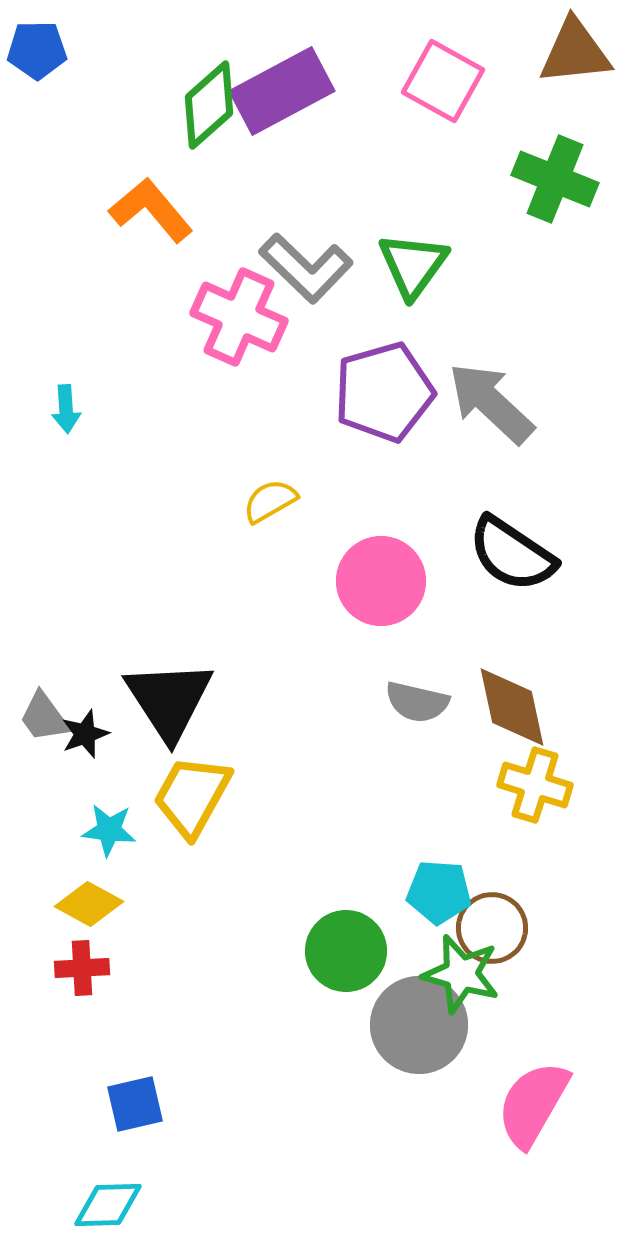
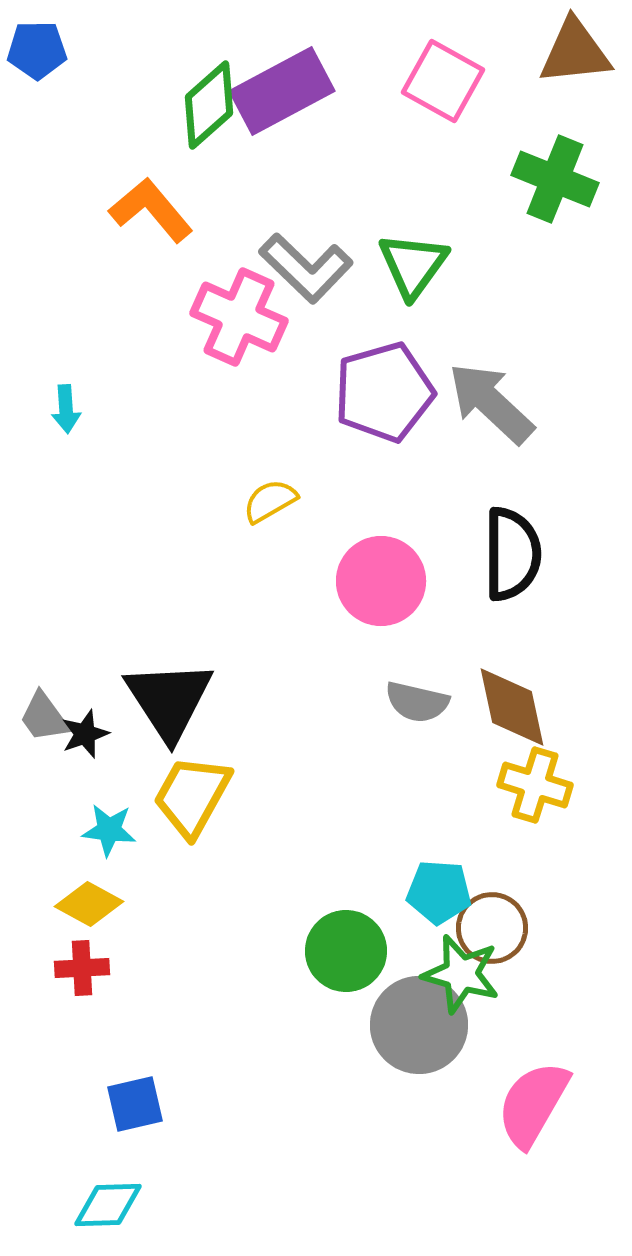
black semicircle: rotated 124 degrees counterclockwise
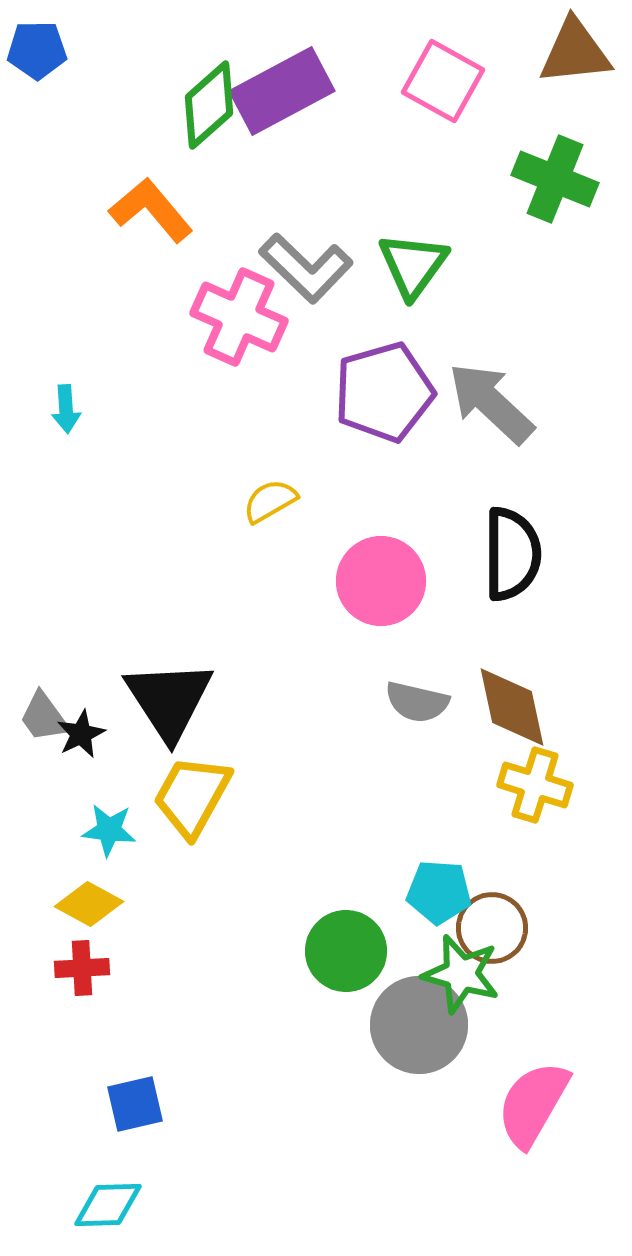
black star: moved 4 px left; rotated 6 degrees counterclockwise
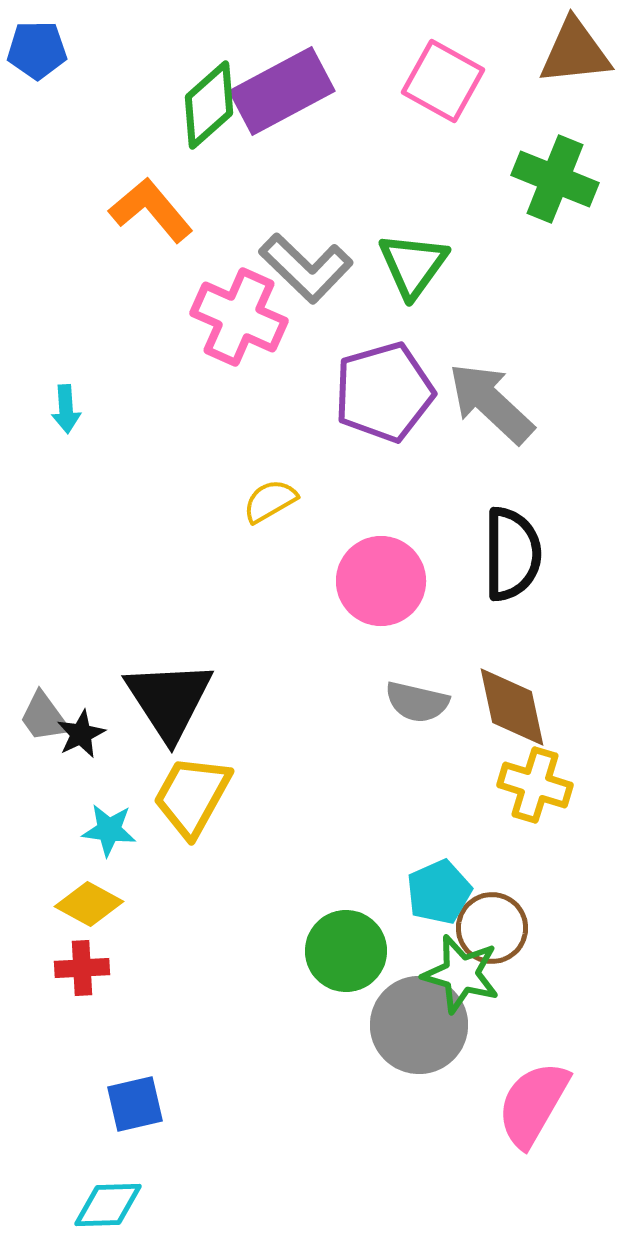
cyan pentagon: rotated 28 degrees counterclockwise
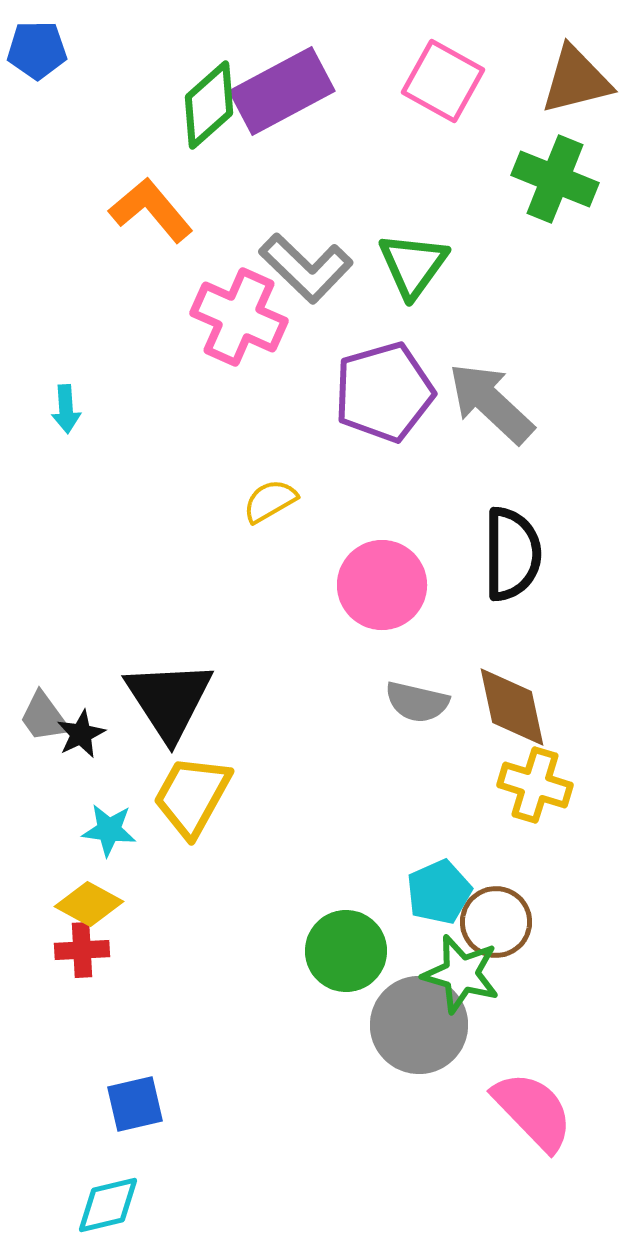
brown triangle: moved 1 px right, 28 px down; rotated 8 degrees counterclockwise
pink circle: moved 1 px right, 4 px down
brown circle: moved 4 px right, 6 px up
red cross: moved 18 px up
pink semicircle: moved 7 px down; rotated 106 degrees clockwise
cyan diamond: rotated 12 degrees counterclockwise
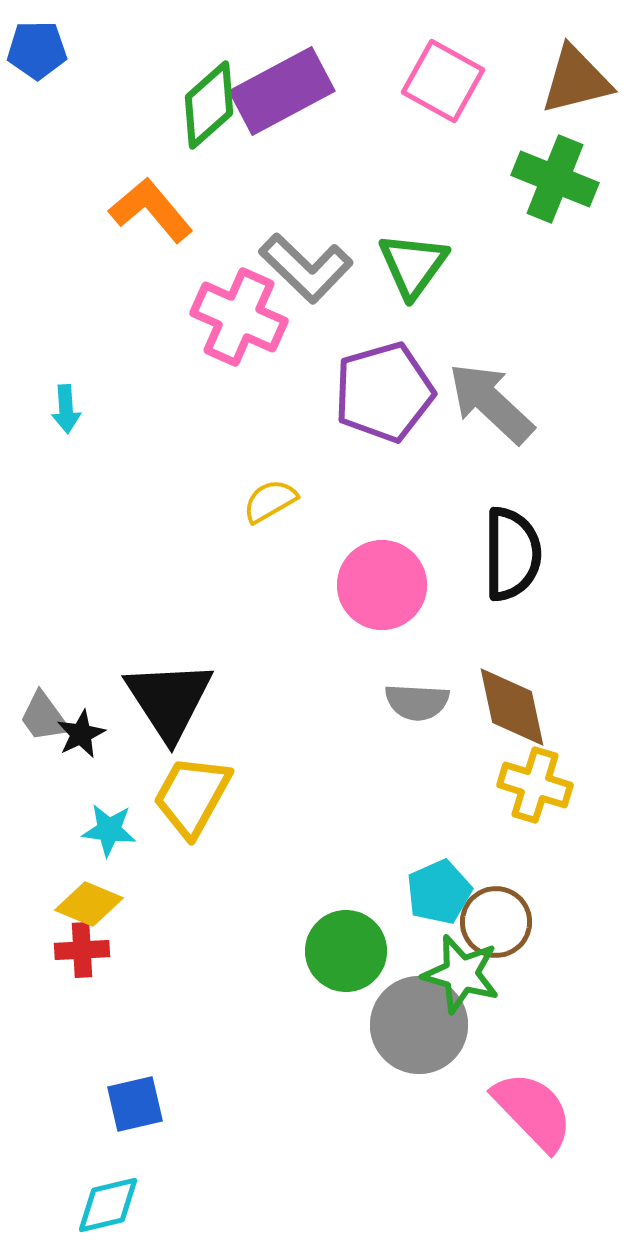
gray semicircle: rotated 10 degrees counterclockwise
yellow diamond: rotated 6 degrees counterclockwise
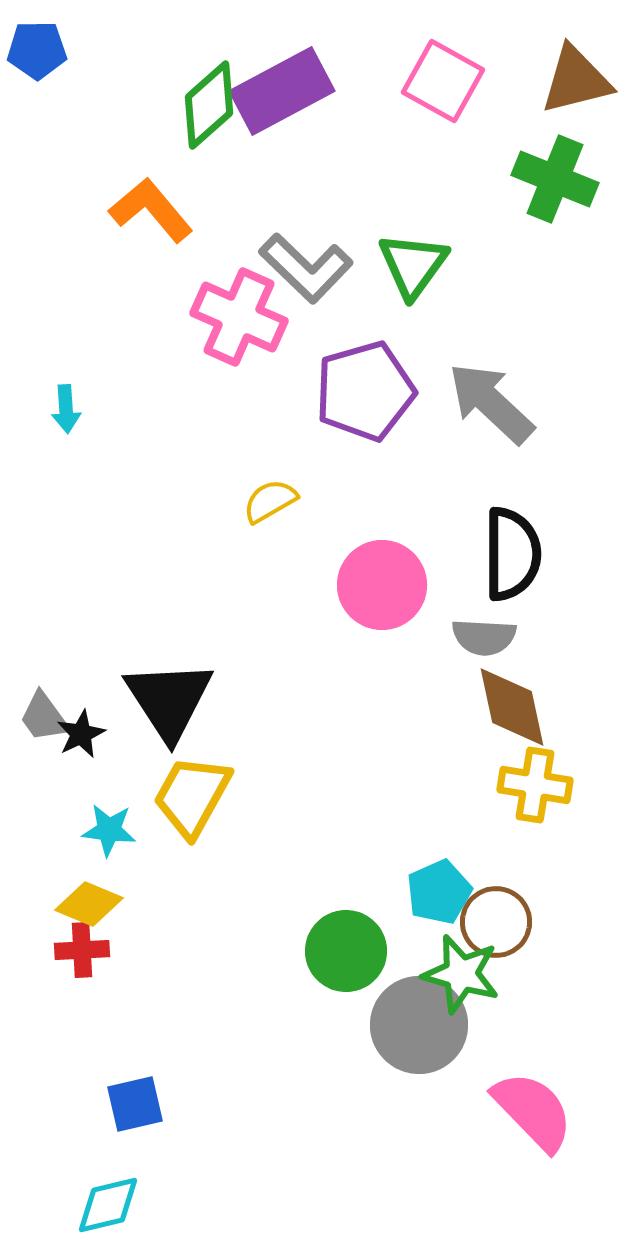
purple pentagon: moved 19 px left, 1 px up
gray semicircle: moved 67 px right, 65 px up
yellow cross: rotated 8 degrees counterclockwise
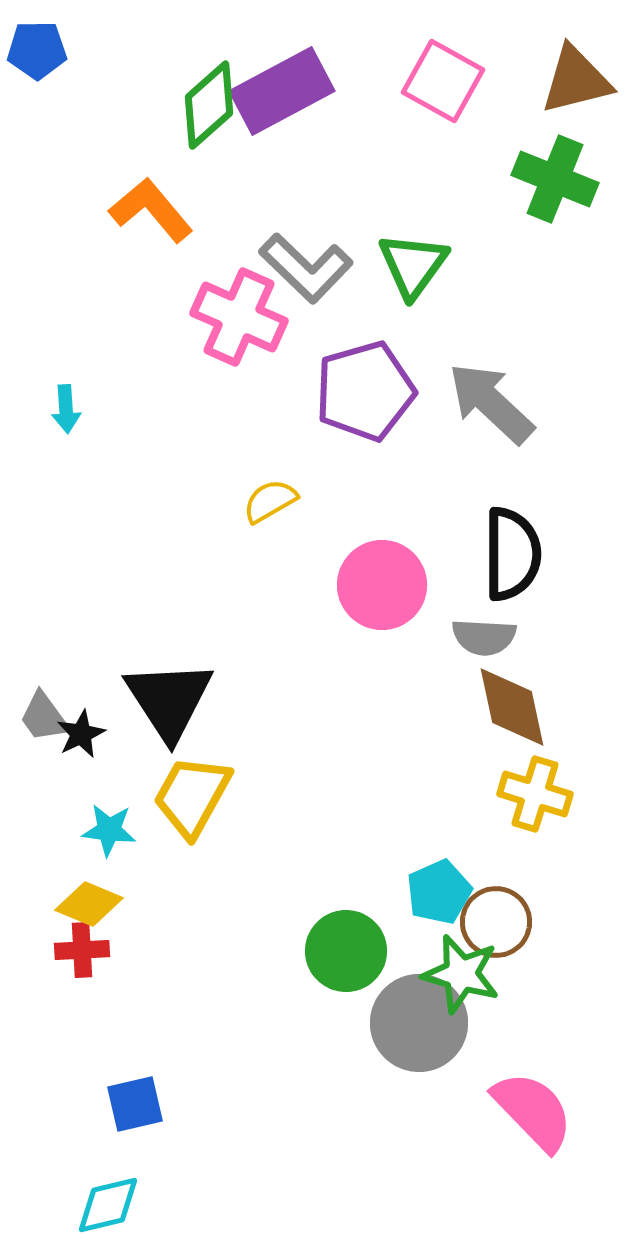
yellow cross: moved 9 px down; rotated 8 degrees clockwise
gray circle: moved 2 px up
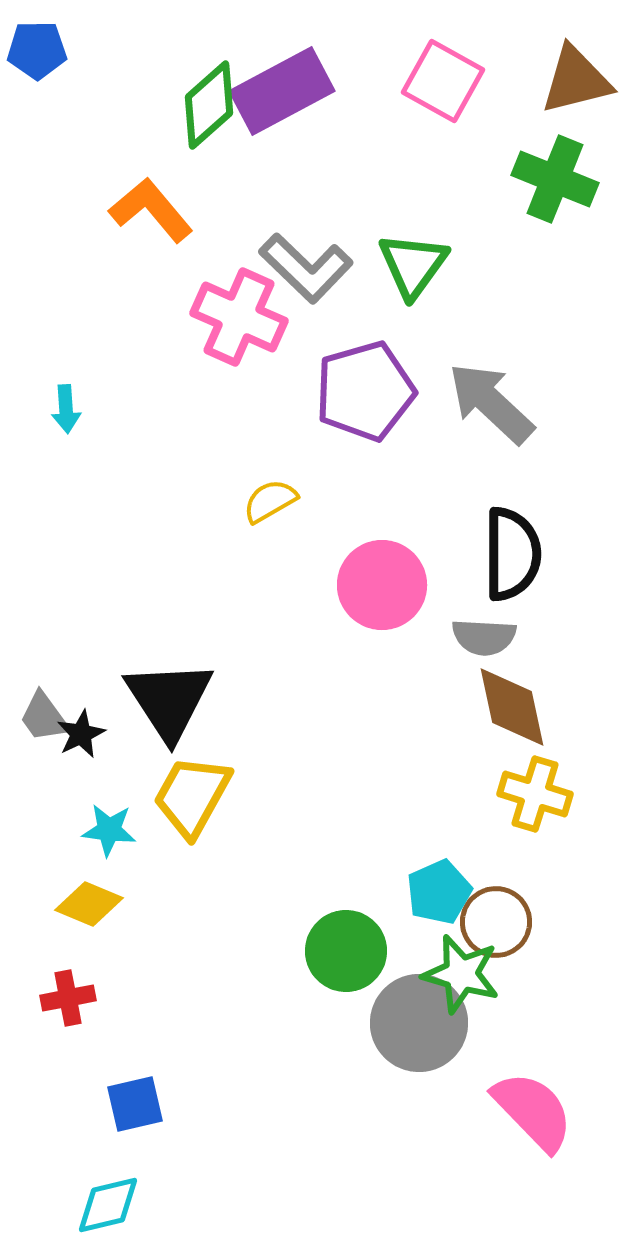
red cross: moved 14 px left, 48 px down; rotated 8 degrees counterclockwise
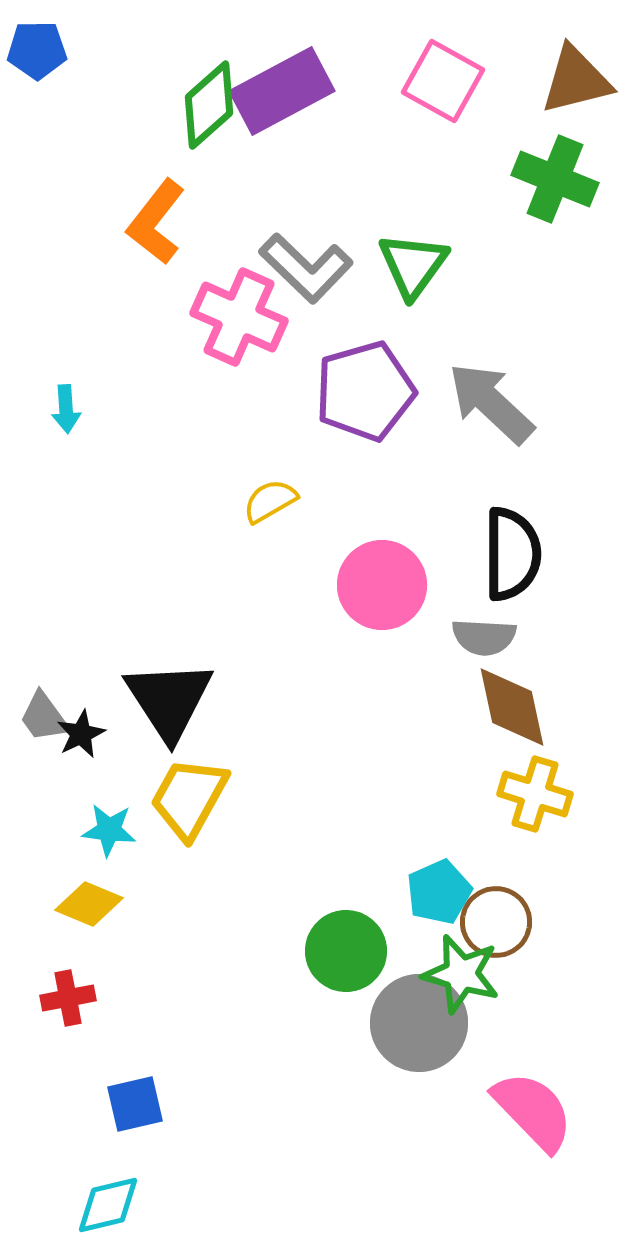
orange L-shape: moved 5 px right, 12 px down; rotated 102 degrees counterclockwise
yellow trapezoid: moved 3 px left, 2 px down
